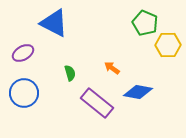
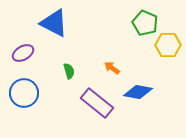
green semicircle: moved 1 px left, 2 px up
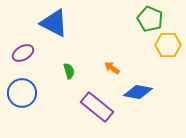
green pentagon: moved 5 px right, 4 px up
blue circle: moved 2 px left
purple rectangle: moved 4 px down
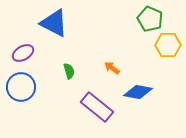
blue circle: moved 1 px left, 6 px up
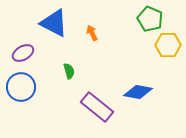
orange arrow: moved 20 px left, 35 px up; rotated 28 degrees clockwise
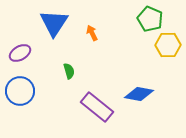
blue triangle: rotated 36 degrees clockwise
purple ellipse: moved 3 px left
blue circle: moved 1 px left, 4 px down
blue diamond: moved 1 px right, 2 px down
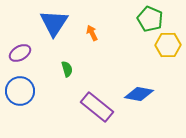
green semicircle: moved 2 px left, 2 px up
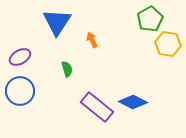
green pentagon: rotated 20 degrees clockwise
blue triangle: moved 3 px right, 1 px up
orange arrow: moved 7 px down
yellow hexagon: moved 1 px up; rotated 10 degrees clockwise
purple ellipse: moved 4 px down
blue diamond: moved 6 px left, 8 px down; rotated 16 degrees clockwise
